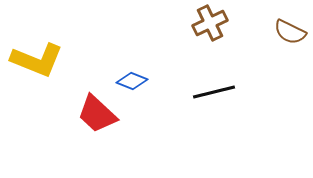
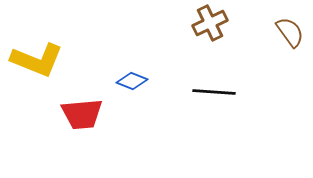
brown semicircle: rotated 152 degrees counterclockwise
black line: rotated 18 degrees clockwise
red trapezoid: moved 15 px left; rotated 48 degrees counterclockwise
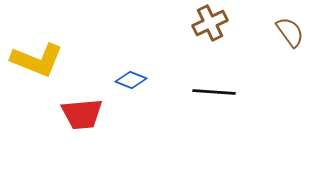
blue diamond: moved 1 px left, 1 px up
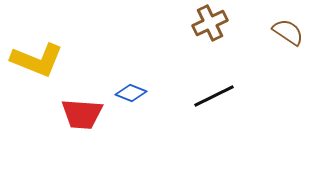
brown semicircle: moved 2 px left; rotated 20 degrees counterclockwise
blue diamond: moved 13 px down
black line: moved 4 px down; rotated 30 degrees counterclockwise
red trapezoid: rotated 9 degrees clockwise
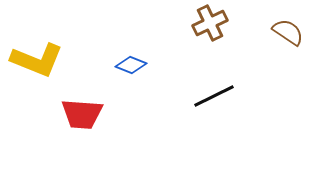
blue diamond: moved 28 px up
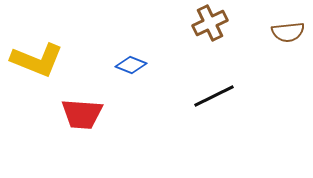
brown semicircle: rotated 140 degrees clockwise
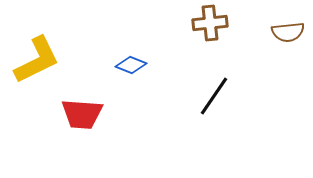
brown cross: rotated 20 degrees clockwise
yellow L-shape: rotated 48 degrees counterclockwise
black line: rotated 30 degrees counterclockwise
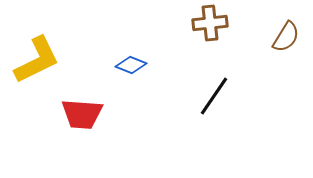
brown semicircle: moved 2 px left, 5 px down; rotated 52 degrees counterclockwise
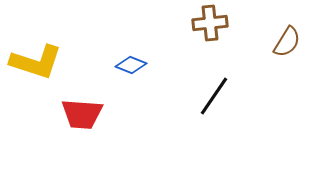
brown semicircle: moved 1 px right, 5 px down
yellow L-shape: moved 1 px left, 2 px down; rotated 44 degrees clockwise
